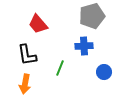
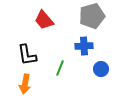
red trapezoid: moved 6 px right, 4 px up
blue circle: moved 3 px left, 3 px up
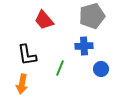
orange arrow: moved 3 px left
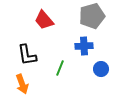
orange arrow: rotated 30 degrees counterclockwise
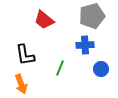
red trapezoid: rotated 10 degrees counterclockwise
blue cross: moved 1 px right, 1 px up
black L-shape: moved 2 px left
orange arrow: moved 1 px left
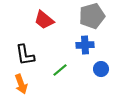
green line: moved 2 px down; rotated 28 degrees clockwise
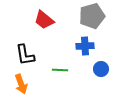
blue cross: moved 1 px down
green line: rotated 42 degrees clockwise
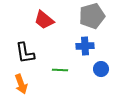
black L-shape: moved 2 px up
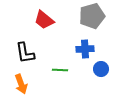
blue cross: moved 3 px down
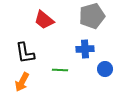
blue circle: moved 4 px right
orange arrow: moved 1 px right, 2 px up; rotated 48 degrees clockwise
